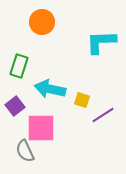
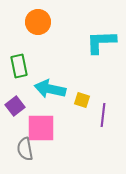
orange circle: moved 4 px left
green rectangle: rotated 30 degrees counterclockwise
purple line: rotated 50 degrees counterclockwise
gray semicircle: moved 2 px up; rotated 15 degrees clockwise
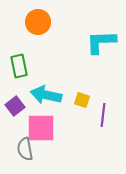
cyan arrow: moved 4 px left, 6 px down
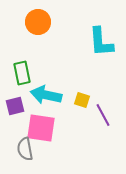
cyan L-shape: rotated 92 degrees counterclockwise
green rectangle: moved 3 px right, 7 px down
purple square: rotated 24 degrees clockwise
purple line: rotated 35 degrees counterclockwise
pink square: rotated 8 degrees clockwise
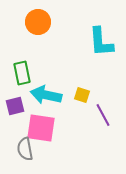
yellow square: moved 5 px up
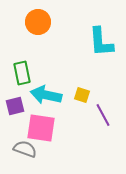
gray semicircle: rotated 120 degrees clockwise
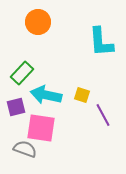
green rectangle: rotated 55 degrees clockwise
purple square: moved 1 px right, 1 px down
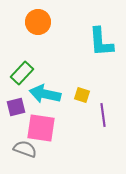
cyan arrow: moved 1 px left, 1 px up
purple line: rotated 20 degrees clockwise
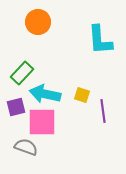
cyan L-shape: moved 1 px left, 2 px up
purple line: moved 4 px up
pink square: moved 1 px right, 6 px up; rotated 8 degrees counterclockwise
gray semicircle: moved 1 px right, 2 px up
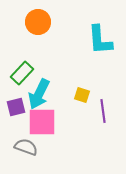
cyan arrow: moved 6 px left; rotated 76 degrees counterclockwise
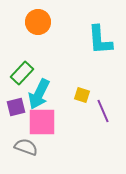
purple line: rotated 15 degrees counterclockwise
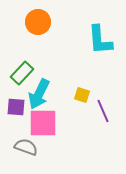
purple square: rotated 18 degrees clockwise
pink square: moved 1 px right, 1 px down
